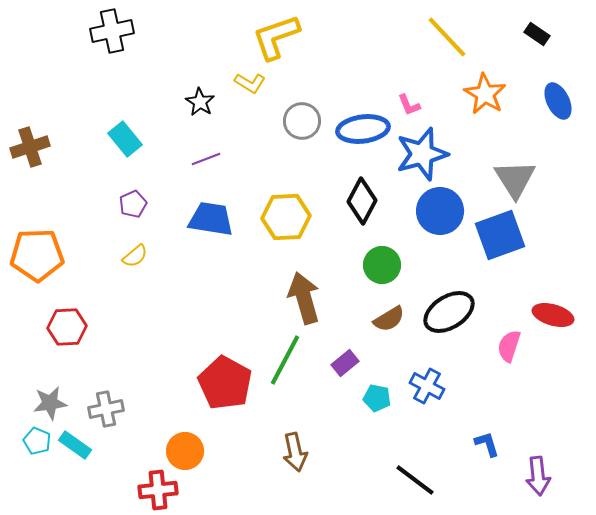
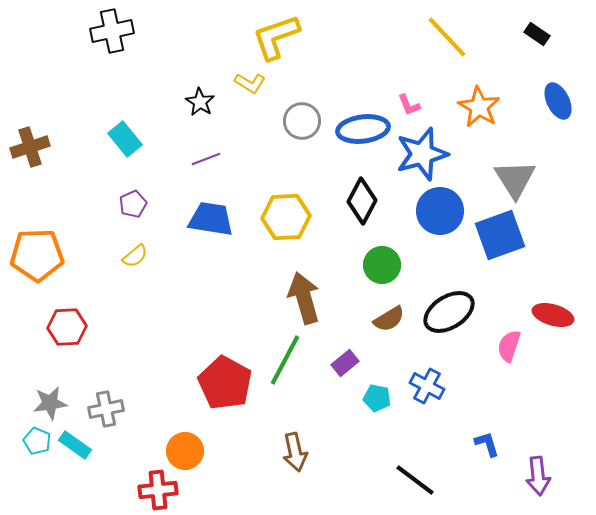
orange star at (485, 94): moved 6 px left, 13 px down
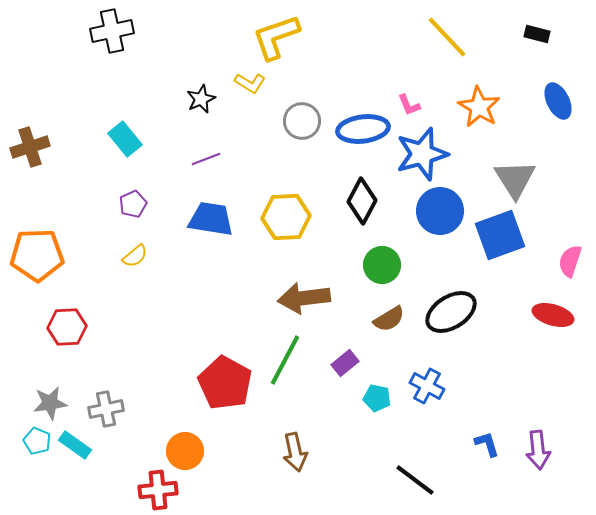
black rectangle at (537, 34): rotated 20 degrees counterclockwise
black star at (200, 102): moved 1 px right, 3 px up; rotated 16 degrees clockwise
brown arrow at (304, 298): rotated 81 degrees counterclockwise
black ellipse at (449, 312): moved 2 px right
pink semicircle at (509, 346): moved 61 px right, 85 px up
purple arrow at (538, 476): moved 26 px up
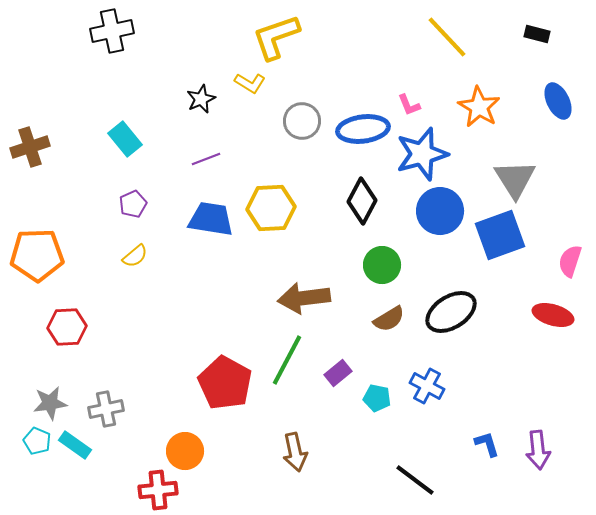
yellow hexagon at (286, 217): moved 15 px left, 9 px up
green line at (285, 360): moved 2 px right
purple rectangle at (345, 363): moved 7 px left, 10 px down
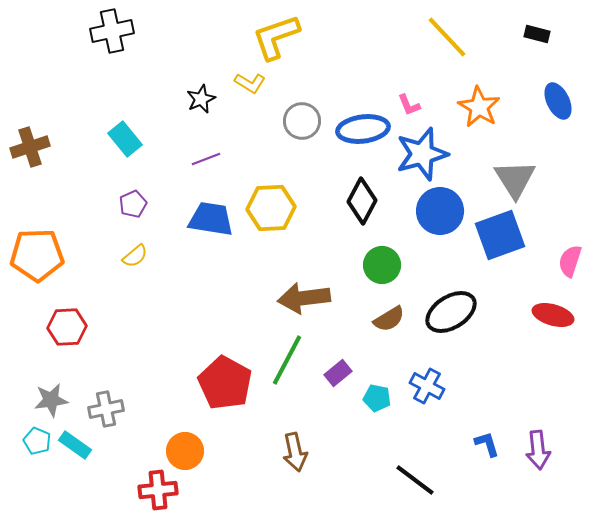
gray star at (50, 403): moved 1 px right, 3 px up
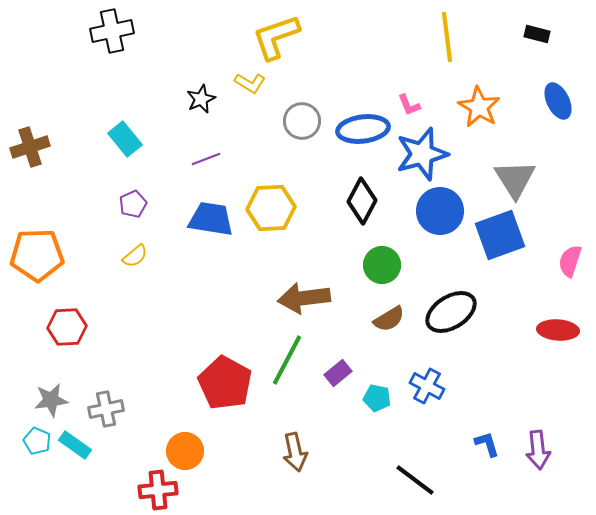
yellow line at (447, 37): rotated 36 degrees clockwise
red ellipse at (553, 315): moved 5 px right, 15 px down; rotated 12 degrees counterclockwise
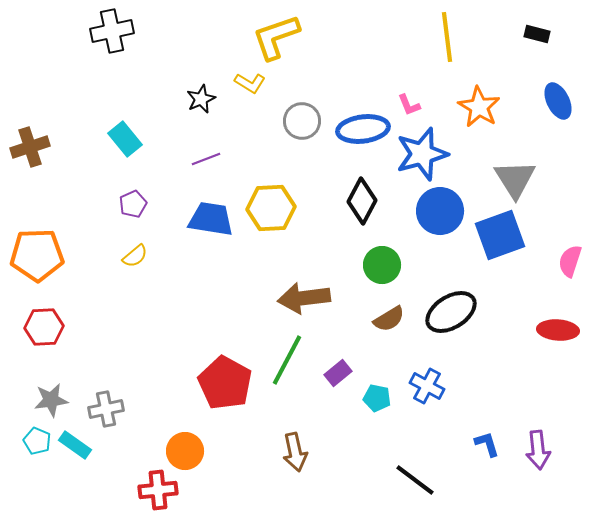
red hexagon at (67, 327): moved 23 px left
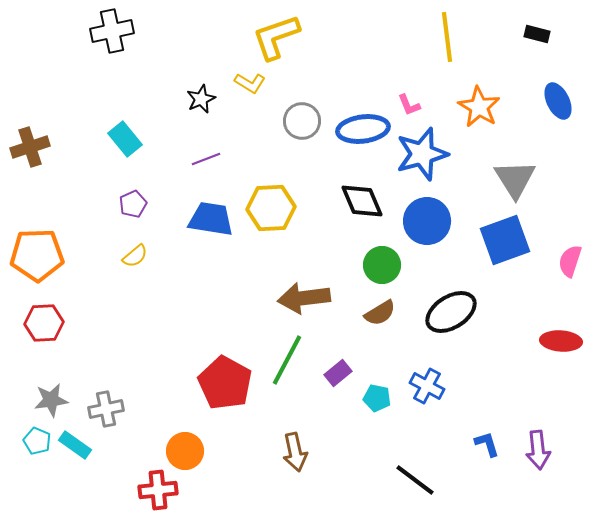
black diamond at (362, 201): rotated 51 degrees counterclockwise
blue circle at (440, 211): moved 13 px left, 10 px down
blue square at (500, 235): moved 5 px right, 5 px down
brown semicircle at (389, 319): moved 9 px left, 6 px up
red hexagon at (44, 327): moved 4 px up
red ellipse at (558, 330): moved 3 px right, 11 px down
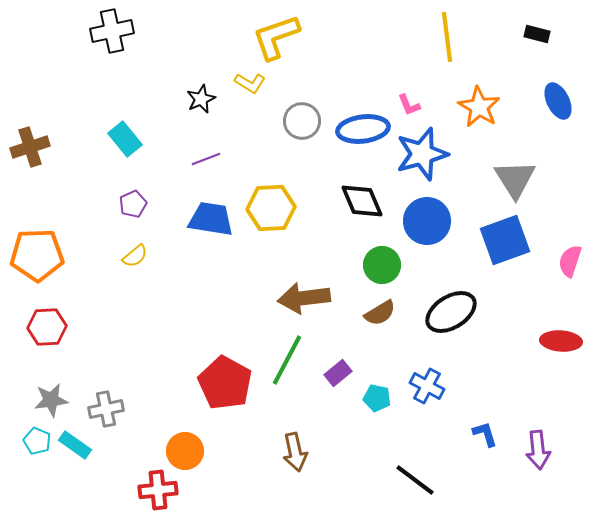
red hexagon at (44, 323): moved 3 px right, 4 px down
blue L-shape at (487, 444): moved 2 px left, 10 px up
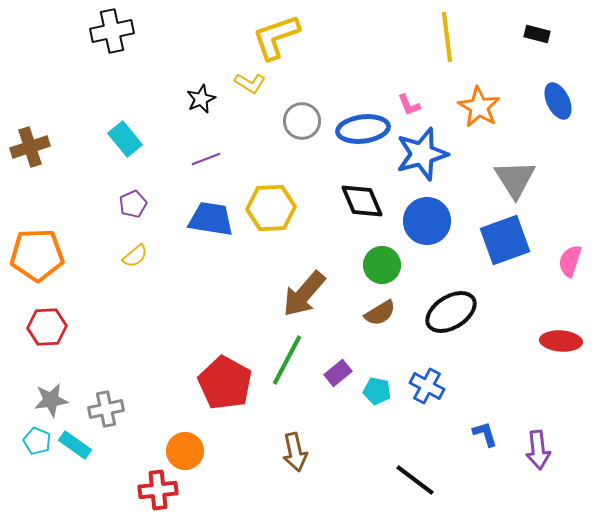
brown arrow at (304, 298): moved 4 px up; rotated 42 degrees counterclockwise
cyan pentagon at (377, 398): moved 7 px up
